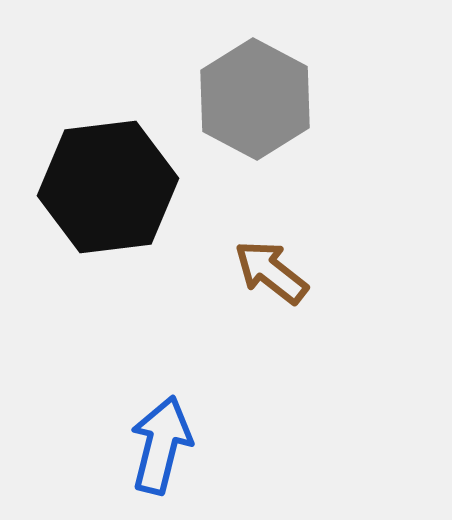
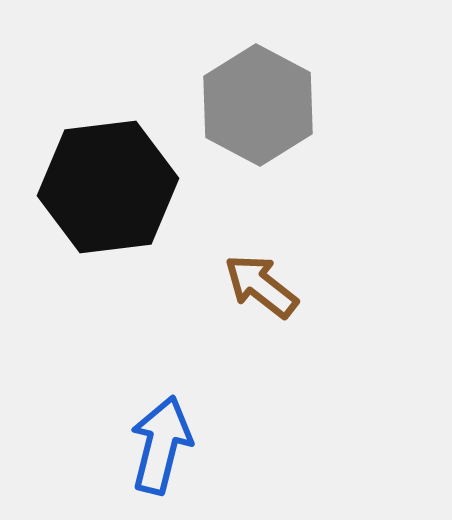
gray hexagon: moved 3 px right, 6 px down
brown arrow: moved 10 px left, 14 px down
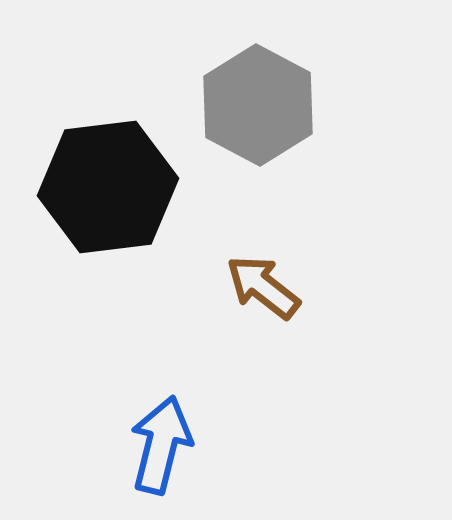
brown arrow: moved 2 px right, 1 px down
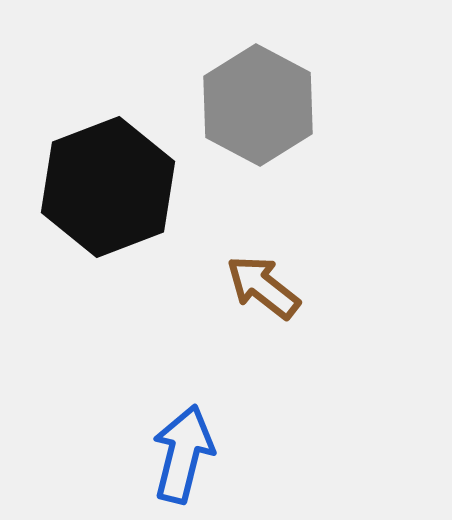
black hexagon: rotated 14 degrees counterclockwise
blue arrow: moved 22 px right, 9 px down
